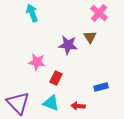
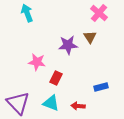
cyan arrow: moved 5 px left
purple star: rotated 12 degrees counterclockwise
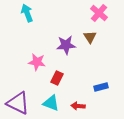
purple star: moved 2 px left
red rectangle: moved 1 px right
purple triangle: rotated 20 degrees counterclockwise
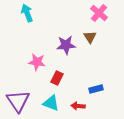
blue rectangle: moved 5 px left, 2 px down
purple triangle: moved 2 px up; rotated 30 degrees clockwise
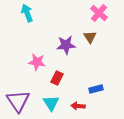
cyan triangle: rotated 36 degrees clockwise
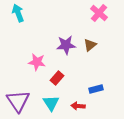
cyan arrow: moved 9 px left
brown triangle: moved 8 px down; rotated 24 degrees clockwise
red rectangle: rotated 16 degrees clockwise
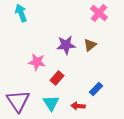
cyan arrow: moved 3 px right
blue rectangle: rotated 32 degrees counterclockwise
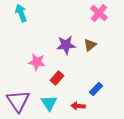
cyan triangle: moved 2 px left
